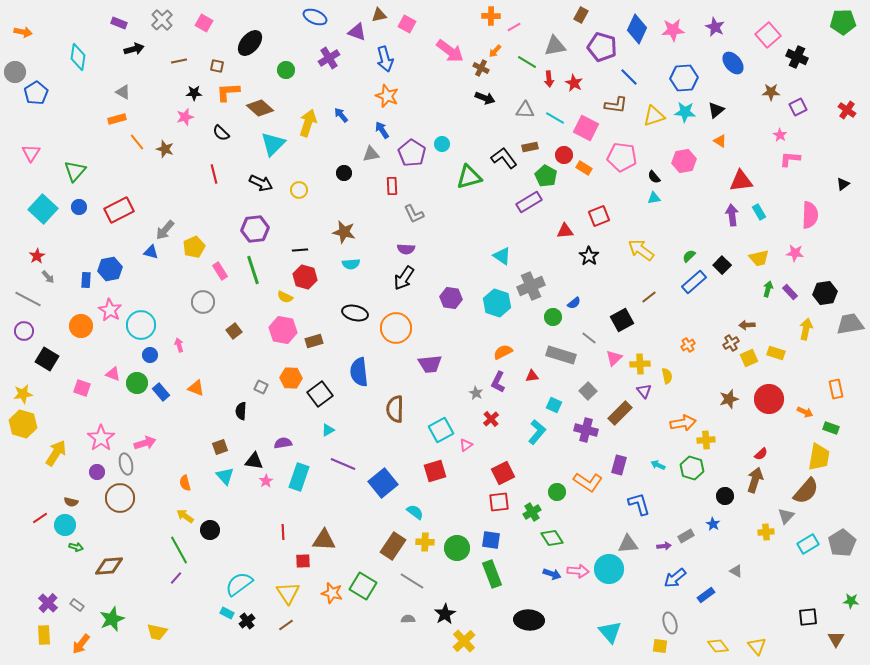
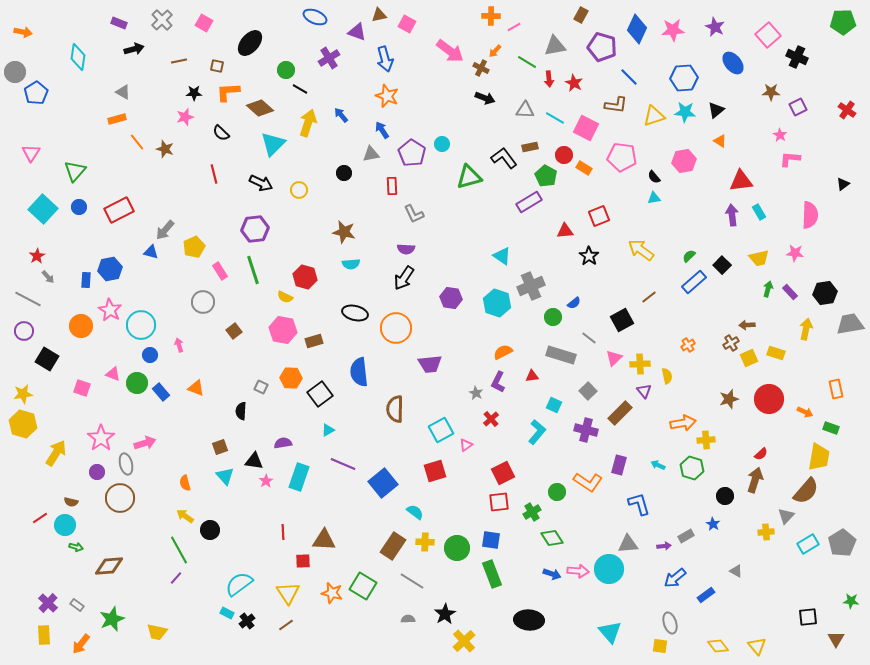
black line at (300, 250): moved 161 px up; rotated 35 degrees clockwise
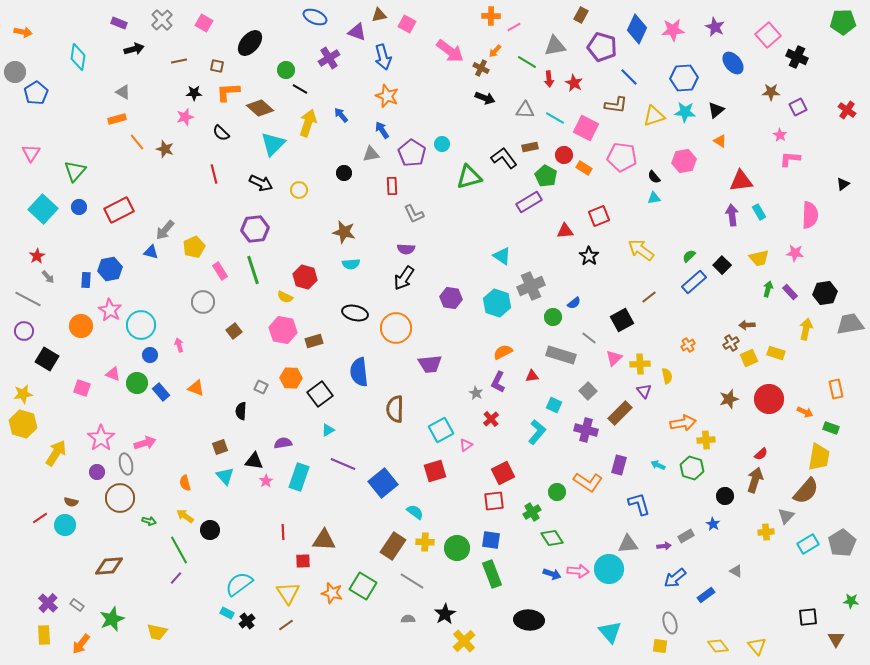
blue arrow at (385, 59): moved 2 px left, 2 px up
red square at (499, 502): moved 5 px left, 1 px up
green arrow at (76, 547): moved 73 px right, 26 px up
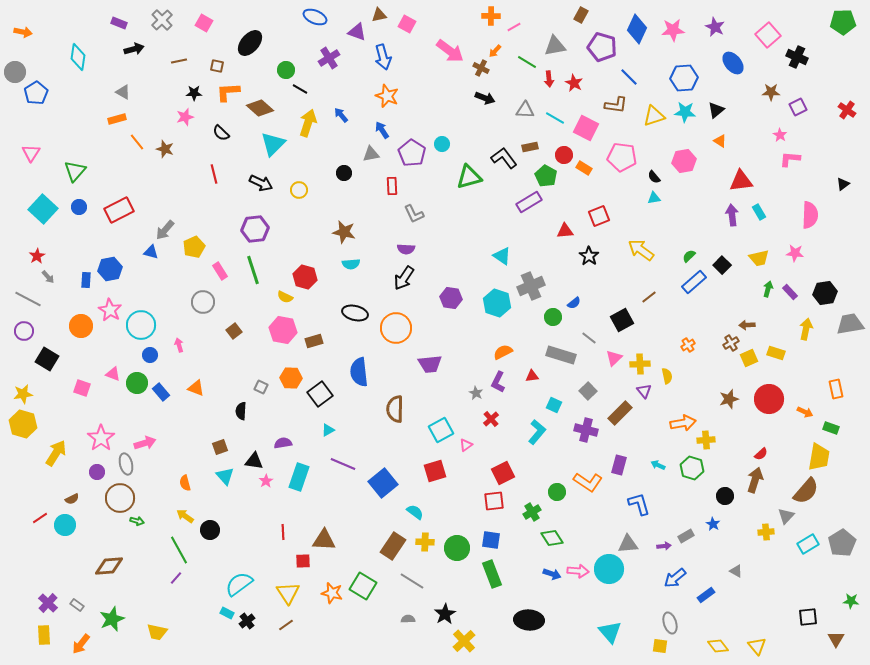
brown semicircle at (71, 502): moved 1 px right, 3 px up; rotated 40 degrees counterclockwise
green arrow at (149, 521): moved 12 px left
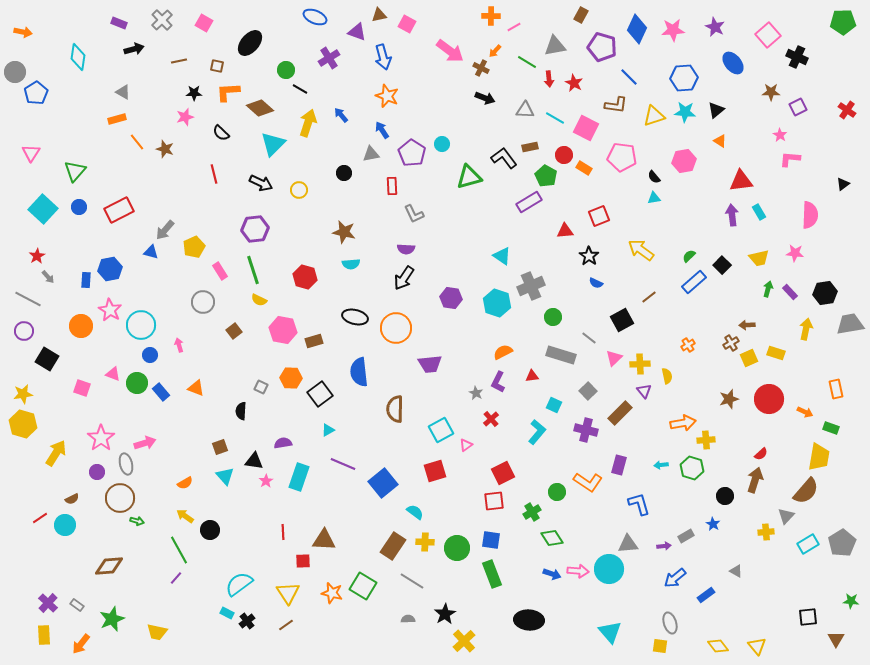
yellow semicircle at (285, 297): moved 26 px left, 3 px down
blue semicircle at (574, 303): moved 22 px right, 20 px up; rotated 64 degrees clockwise
black ellipse at (355, 313): moved 4 px down
cyan arrow at (658, 465): moved 3 px right; rotated 32 degrees counterclockwise
orange semicircle at (185, 483): rotated 105 degrees counterclockwise
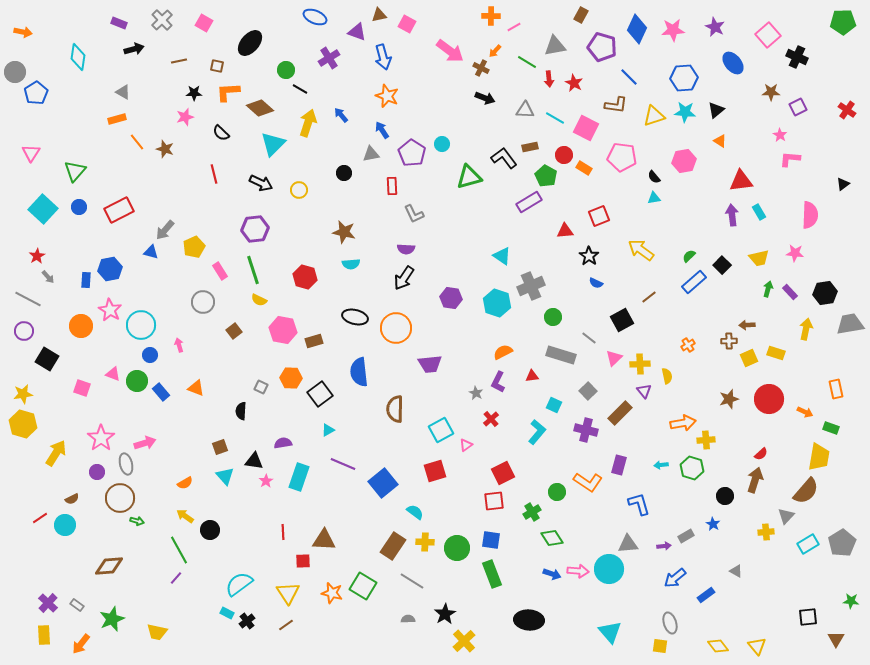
brown cross at (731, 343): moved 2 px left, 2 px up; rotated 28 degrees clockwise
green circle at (137, 383): moved 2 px up
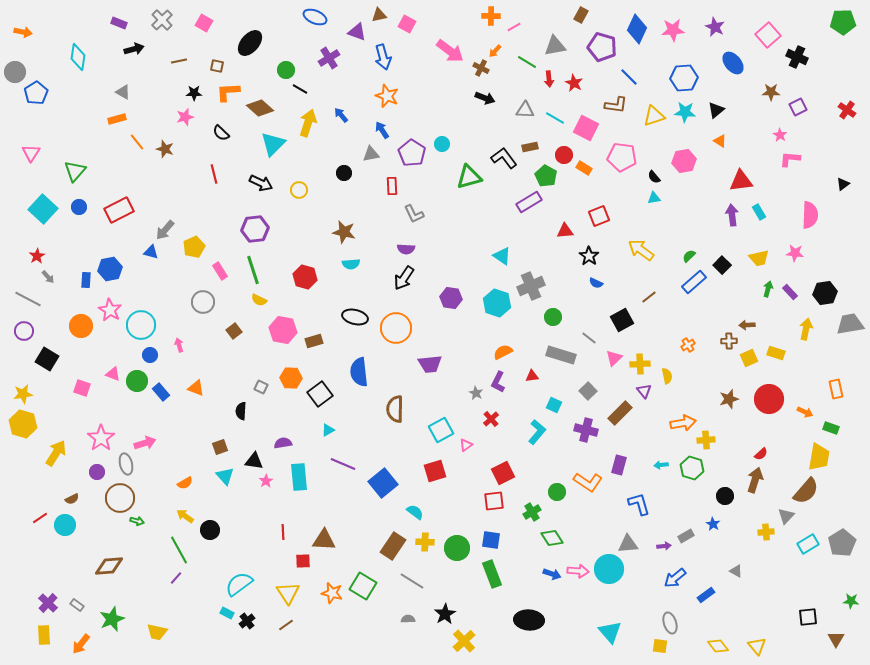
cyan rectangle at (299, 477): rotated 24 degrees counterclockwise
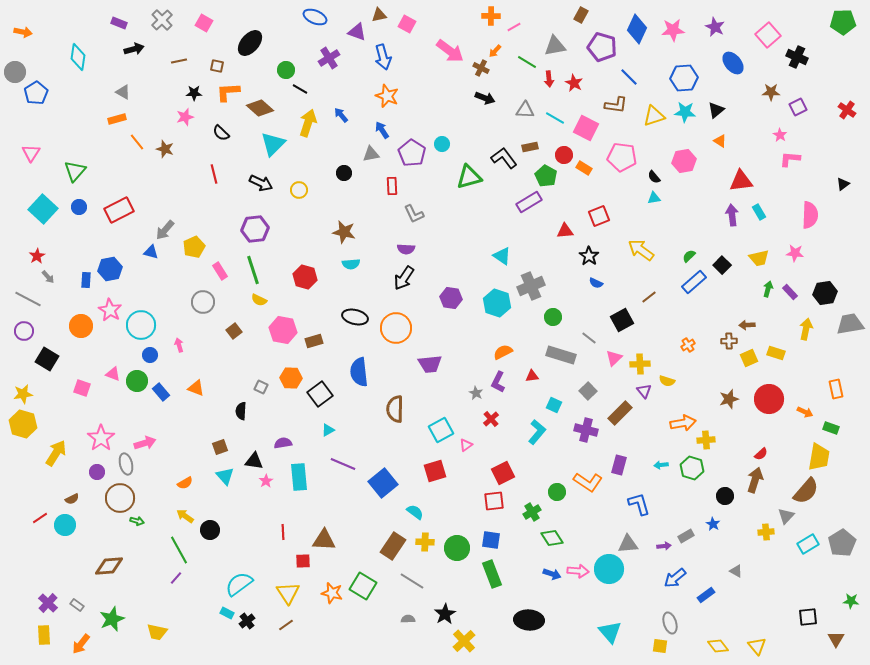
yellow semicircle at (667, 376): moved 5 px down; rotated 119 degrees clockwise
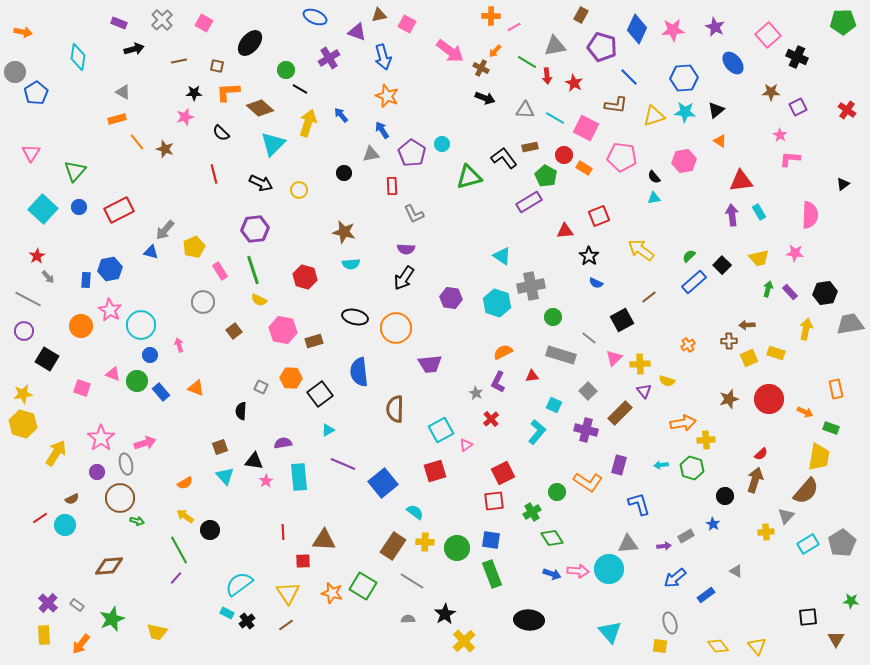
red arrow at (549, 79): moved 2 px left, 3 px up
gray cross at (531, 286): rotated 12 degrees clockwise
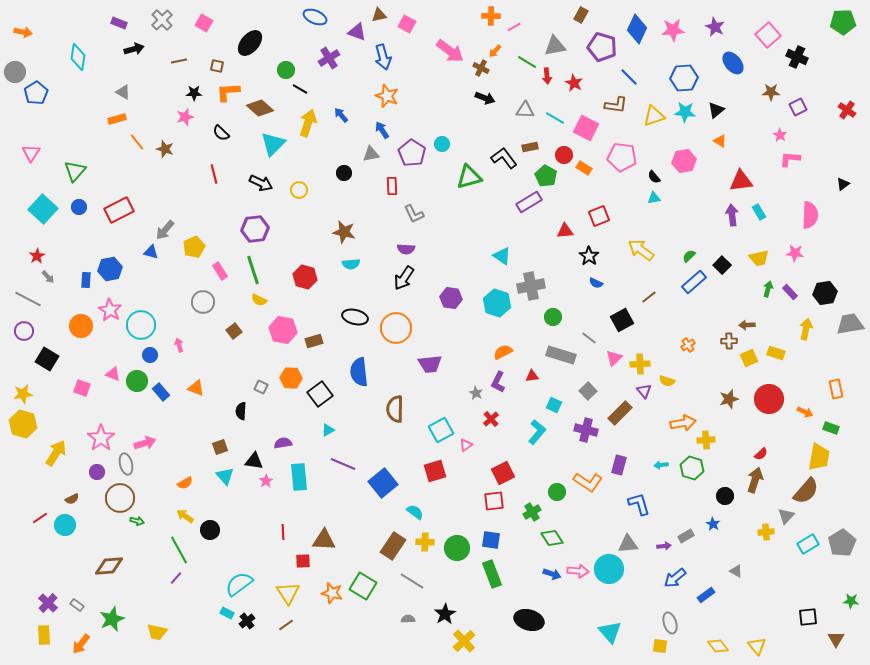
black ellipse at (529, 620): rotated 12 degrees clockwise
